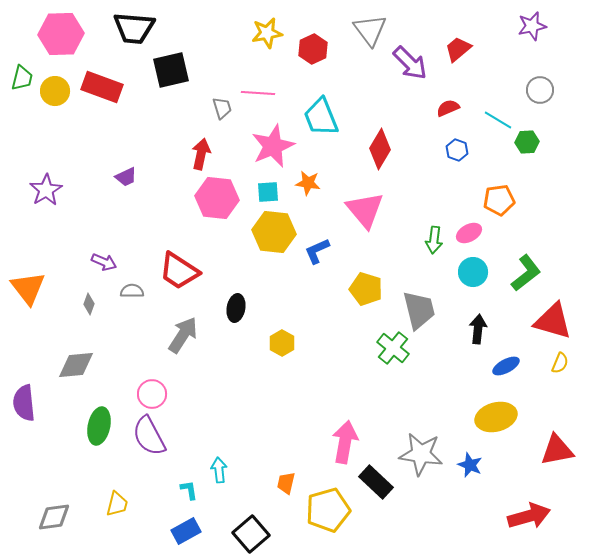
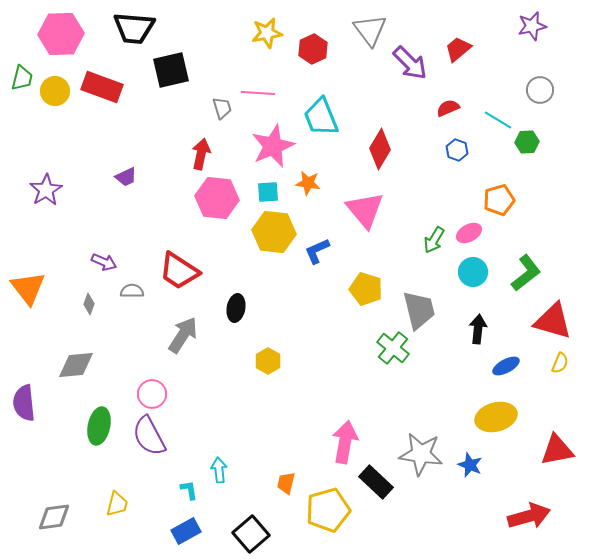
orange pentagon at (499, 200): rotated 8 degrees counterclockwise
green arrow at (434, 240): rotated 24 degrees clockwise
yellow hexagon at (282, 343): moved 14 px left, 18 px down
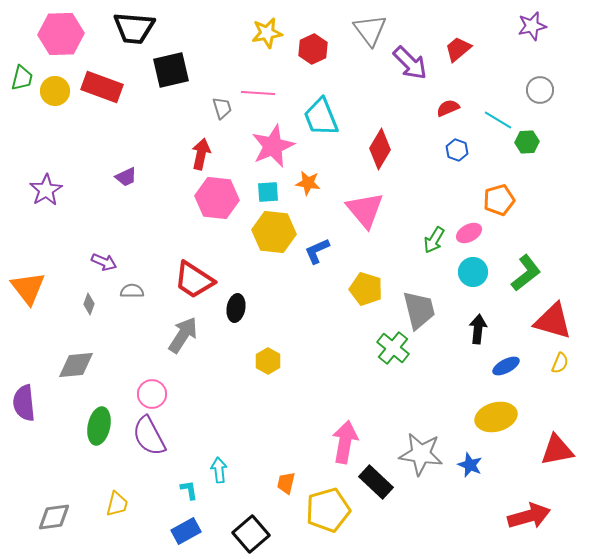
red trapezoid at (179, 271): moved 15 px right, 9 px down
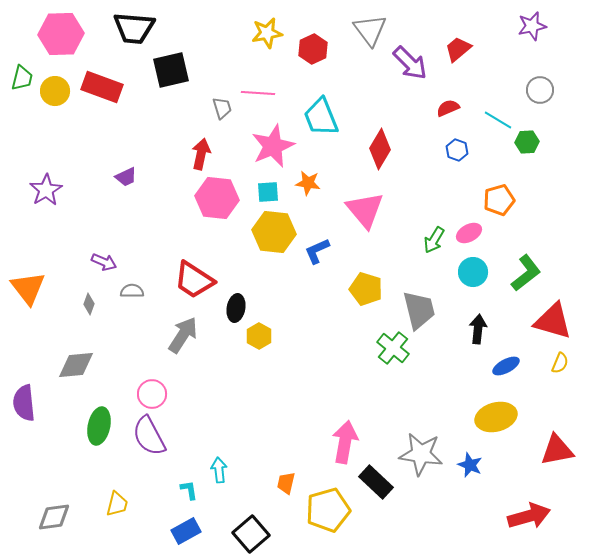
yellow hexagon at (268, 361): moved 9 px left, 25 px up
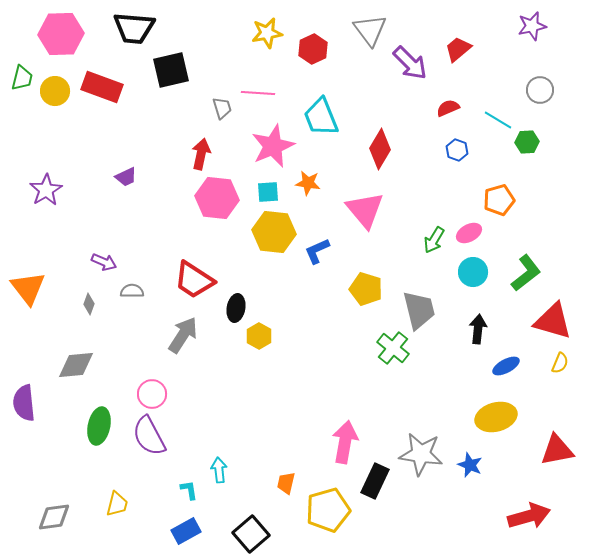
black rectangle at (376, 482): moved 1 px left, 1 px up; rotated 72 degrees clockwise
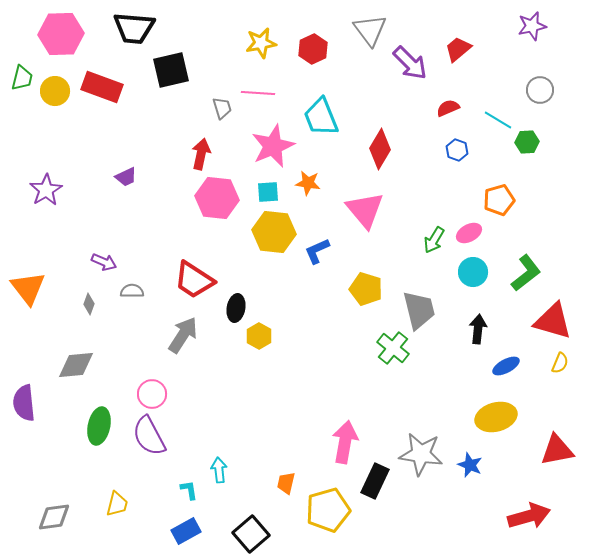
yellow star at (267, 33): moved 6 px left, 10 px down
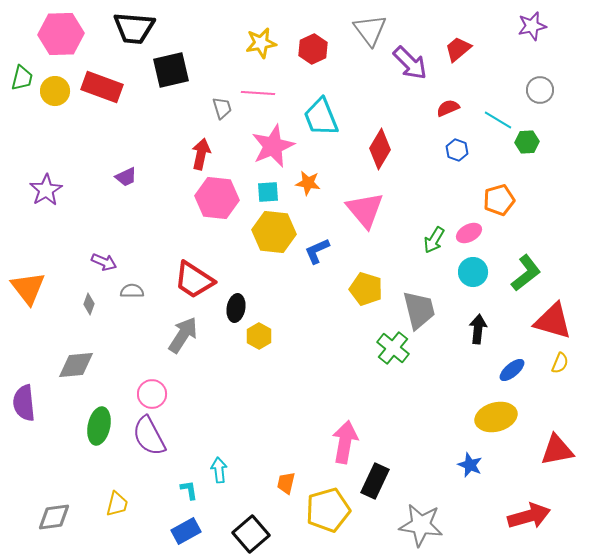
blue ellipse at (506, 366): moved 6 px right, 4 px down; rotated 12 degrees counterclockwise
gray star at (421, 454): moved 71 px down
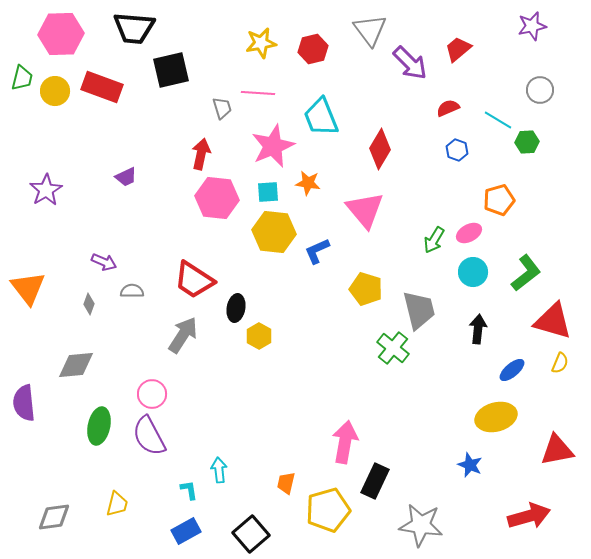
red hexagon at (313, 49): rotated 12 degrees clockwise
